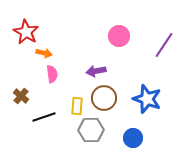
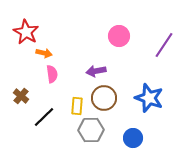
blue star: moved 2 px right, 1 px up
black line: rotated 25 degrees counterclockwise
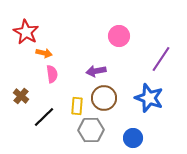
purple line: moved 3 px left, 14 px down
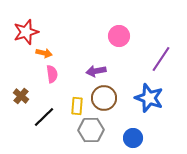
red star: rotated 25 degrees clockwise
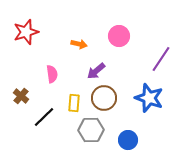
orange arrow: moved 35 px right, 9 px up
purple arrow: rotated 30 degrees counterclockwise
yellow rectangle: moved 3 px left, 3 px up
blue circle: moved 5 px left, 2 px down
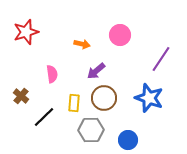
pink circle: moved 1 px right, 1 px up
orange arrow: moved 3 px right
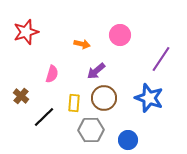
pink semicircle: rotated 24 degrees clockwise
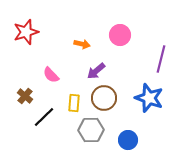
purple line: rotated 20 degrees counterclockwise
pink semicircle: moved 1 px left, 1 px down; rotated 120 degrees clockwise
brown cross: moved 4 px right
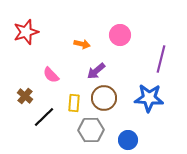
blue star: rotated 16 degrees counterclockwise
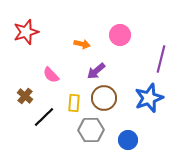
blue star: rotated 24 degrees counterclockwise
